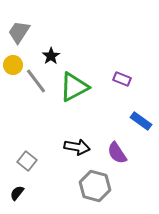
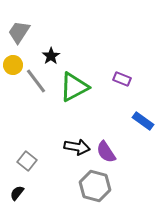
blue rectangle: moved 2 px right
purple semicircle: moved 11 px left, 1 px up
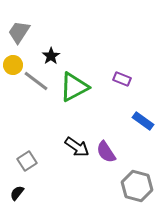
gray line: rotated 16 degrees counterclockwise
black arrow: rotated 25 degrees clockwise
gray square: rotated 18 degrees clockwise
gray hexagon: moved 42 px right
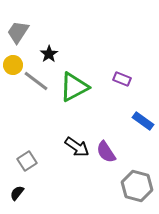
gray trapezoid: moved 1 px left
black star: moved 2 px left, 2 px up
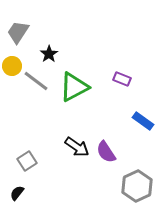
yellow circle: moved 1 px left, 1 px down
gray hexagon: rotated 20 degrees clockwise
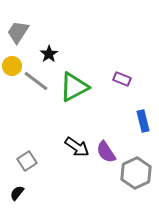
blue rectangle: rotated 40 degrees clockwise
gray hexagon: moved 1 px left, 13 px up
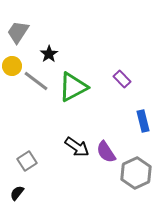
purple rectangle: rotated 24 degrees clockwise
green triangle: moved 1 px left
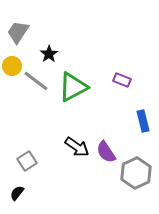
purple rectangle: moved 1 px down; rotated 24 degrees counterclockwise
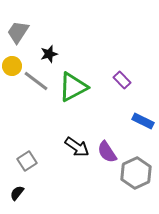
black star: rotated 18 degrees clockwise
purple rectangle: rotated 24 degrees clockwise
blue rectangle: rotated 50 degrees counterclockwise
purple semicircle: moved 1 px right
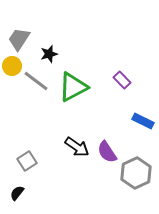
gray trapezoid: moved 1 px right, 7 px down
